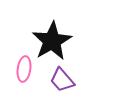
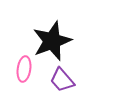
black star: rotated 9 degrees clockwise
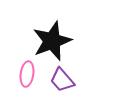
pink ellipse: moved 3 px right, 5 px down
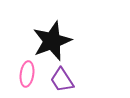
purple trapezoid: rotated 8 degrees clockwise
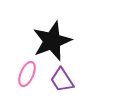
pink ellipse: rotated 15 degrees clockwise
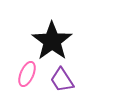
black star: rotated 15 degrees counterclockwise
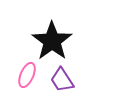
pink ellipse: moved 1 px down
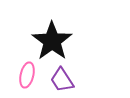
pink ellipse: rotated 10 degrees counterclockwise
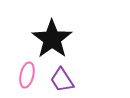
black star: moved 2 px up
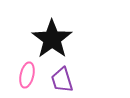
purple trapezoid: rotated 16 degrees clockwise
